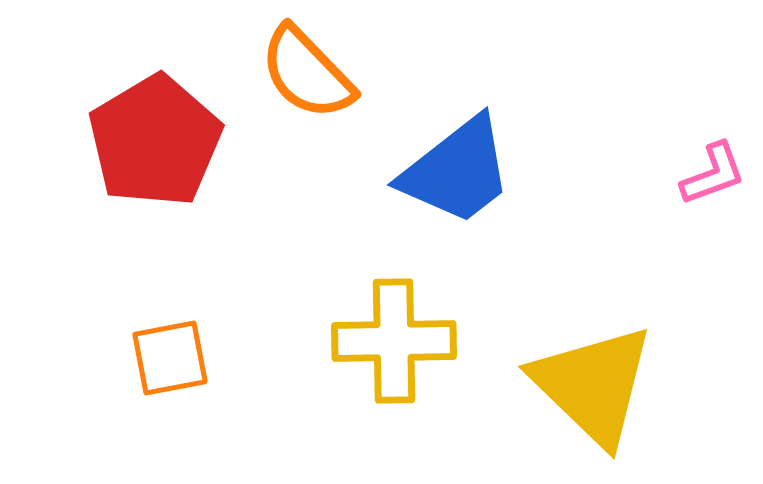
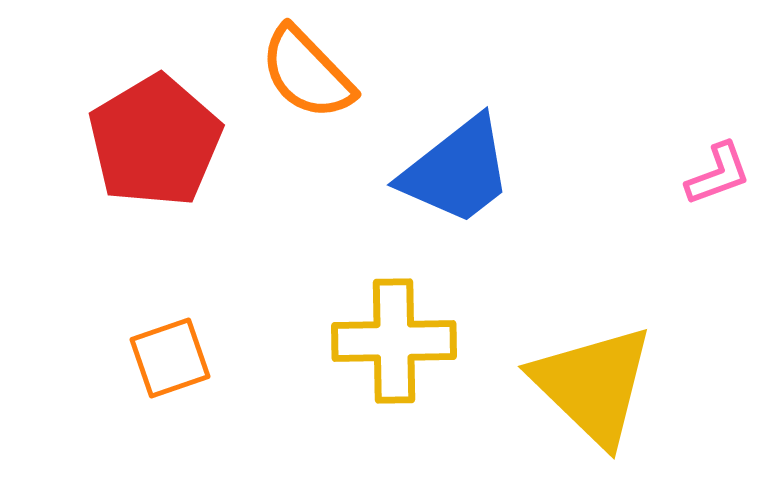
pink L-shape: moved 5 px right
orange square: rotated 8 degrees counterclockwise
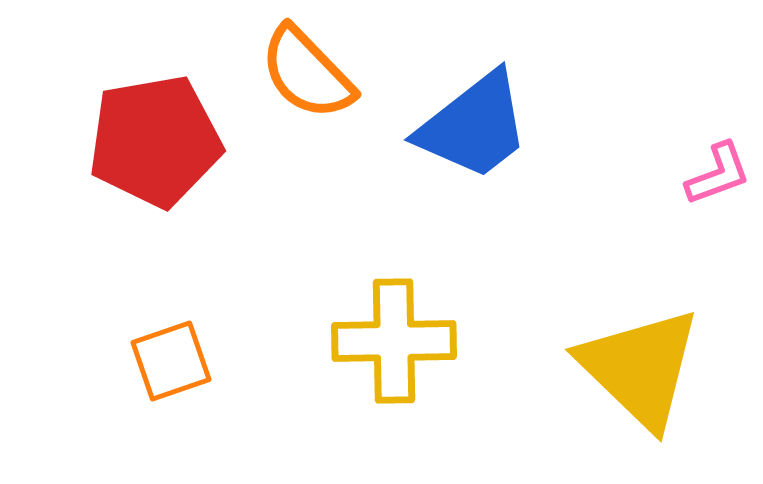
red pentagon: rotated 21 degrees clockwise
blue trapezoid: moved 17 px right, 45 px up
orange square: moved 1 px right, 3 px down
yellow triangle: moved 47 px right, 17 px up
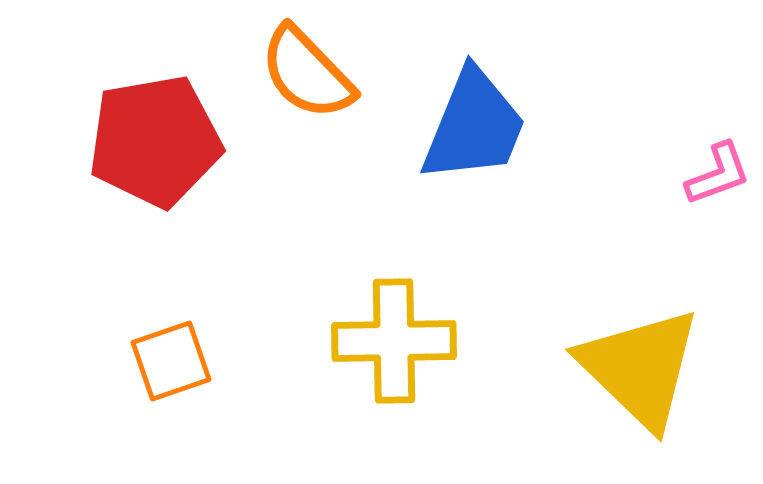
blue trapezoid: rotated 30 degrees counterclockwise
